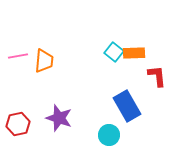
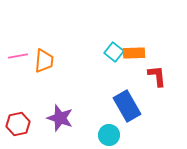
purple star: moved 1 px right
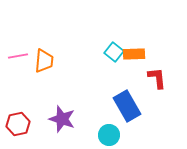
orange rectangle: moved 1 px down
red L-shape: moved 2 px down
purple star: moved 2 px right, 1 px down
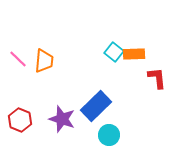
pink line: moved 3 px down; rotated 54 degrees clockwise
blue rectangle: moved 31 px left; rotated 76 degrees clockwise
red hexagon: moved 2 px right, 4 px up; rotated 25 degrees counterclockwise
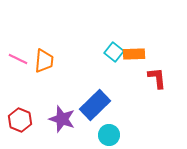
pink line: rotated 18 degrees counterclockwise
blue rectangle: moved 1 px left, 1 px up
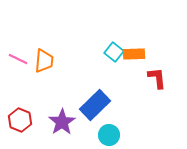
purple star: moved 3 px down; rotated 20 degrees clockwise
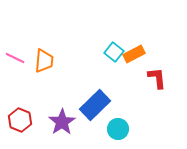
orange rectangle: rotated 25 degrees counterclockwise
pink line: moved 3 px left, 1 px up
cyan circle: moved 9 px right, 6 px up
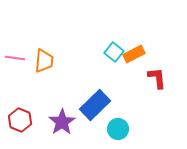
pink line: rotated 18 degrees counterclockwise
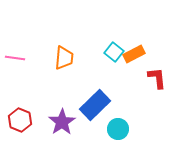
orange trapezoid: moved 20 px right, 3 px up
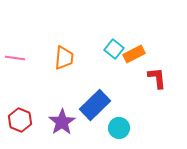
cyan square: moved 3 px up
cyan circle: moved 1 px right, 1 px up
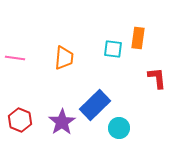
cyan square: moved 1 px left; rotated 30 degrees counterclockwise
orange rectangle: moved 4 px right, 16 px up; rotated 55 degrees counterclockwise
